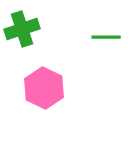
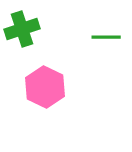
pink hexagon: moved 1 px right, 1 px up
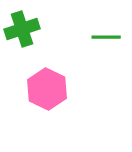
pink hexagon: moved 2 px right, 2 px down
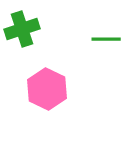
green line: moved 2 px down
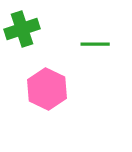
green line: moved 11 px left, 5 px down
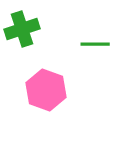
pink hexagon: moved 1 px left, 1 px down; rotated 6 degrees counterclockwise
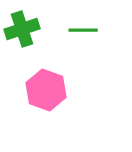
green line: moved 12 px left, 14 px up
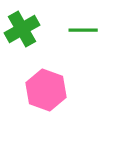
green cross: rotated 12 degrees counterclockwise
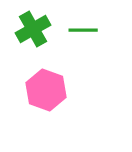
green cross: moved 11 px right
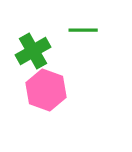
green cross: moved 22 px down
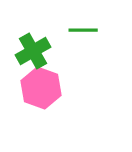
pink hexagon: moved 5 px left, 2 px up
